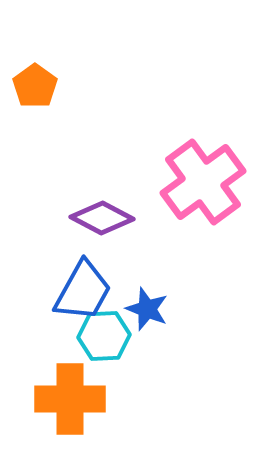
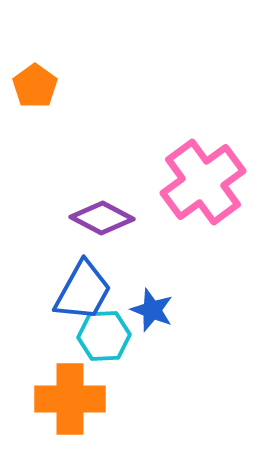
blue star: moved 5 px right, 1 px down
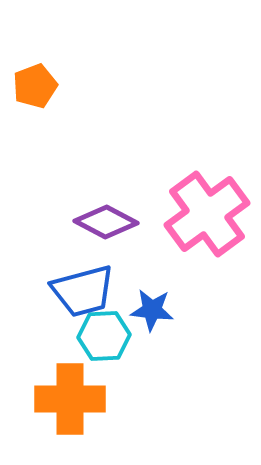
orange pentagon: rotated 15 degrees clockwise
pink cross: moved 4 px right, 32 px down
purple diamond: moved 4 px right, 4 px down
blue trapezoid: rotated 46 degrees clockwise
blue star: rotated 15 degrees counterclockwise
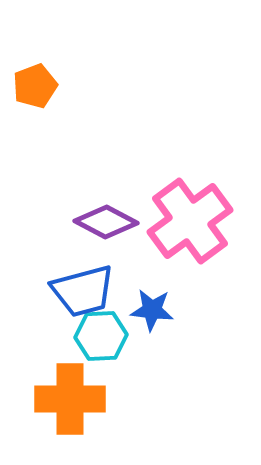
pink cross: moved 17 px left, 7 px down
cyan hexagon: moved 3 px left
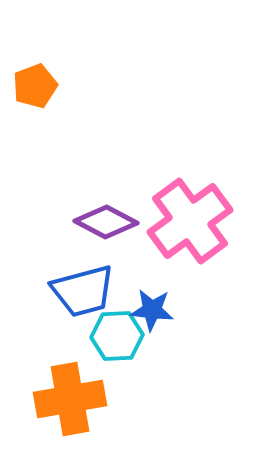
cyan hexagon: moved 16 px right
orange cross: rotated 10 degrees counterclockwise
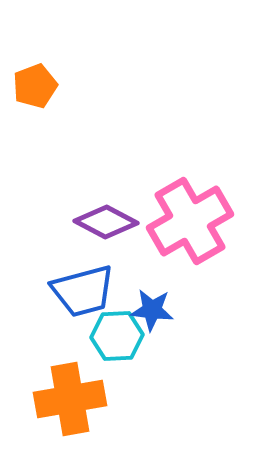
pink cross: rotated 6 degrees clockwise
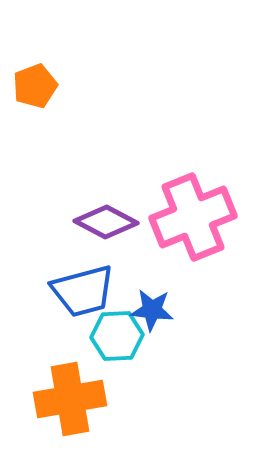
pink cross: moved 3 px right, 4 px up; rotated 8 degrees clockwise
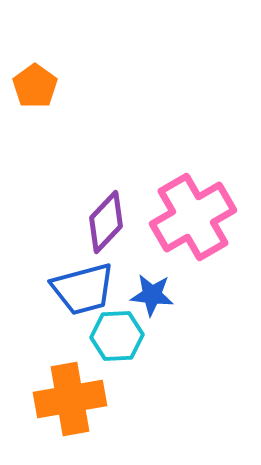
orange pentagon: rotated 15 degrees counterclockwise
pink cross: rotated 8 degrees counterclockwise
purple diamond: rotated 74 degrees counterclockwise
blue trapezoid: moved 2 px up
blue star: moved 15 px up
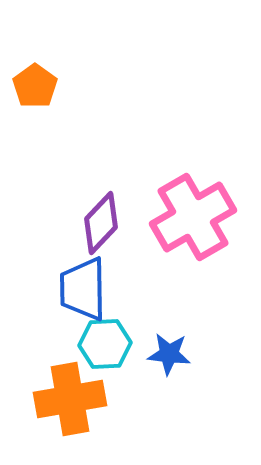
purple diamond: moved 5 px left, 1 px down
blue trapezoid: rotated 104 degrees clockwise
blue star: moved 17 px right, 59 px down
cyan hexagon: moved 12 px left, 8 px down
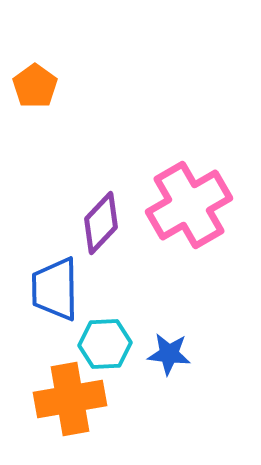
pink cross: moved 4 px left, 12 px up
blue trapezoid: moved 28 px left
